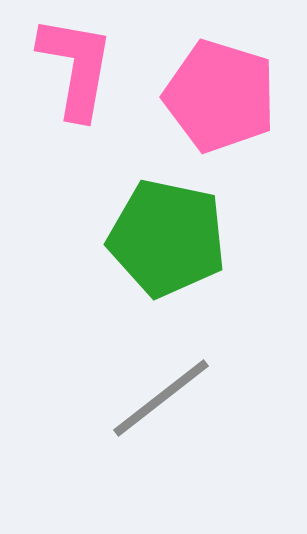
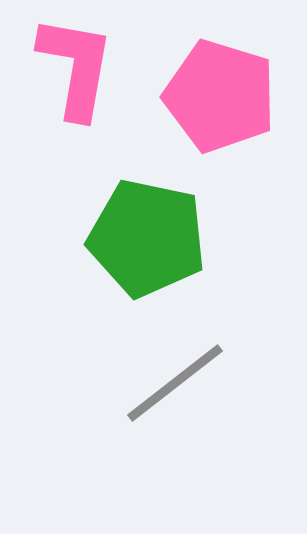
green pentagon: moved 20 px left
gray line: moved 14 px right, 15 px up
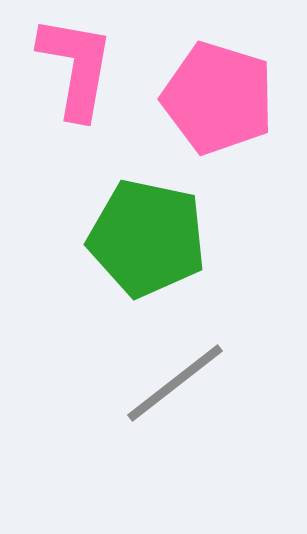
pink pentagon: moved 2 px left, 2 px down
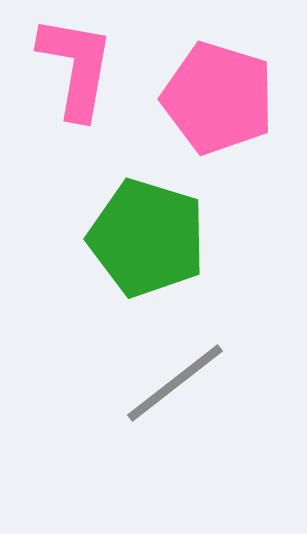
green pentagon: rotated 5 degrees clockwise
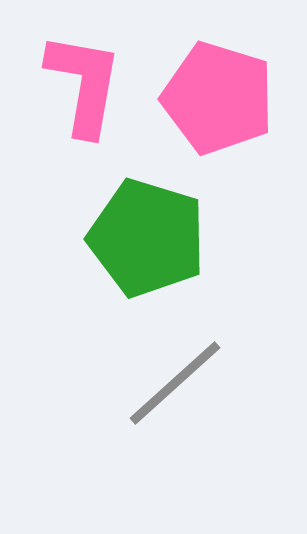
pink L-shape: moved 8 px right, 17 px down
gray line: rotated 4 degrees counterclockwise
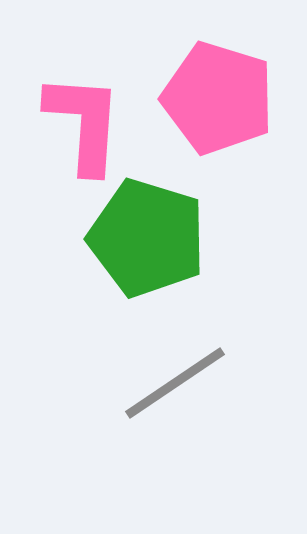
pink L-shape: moved 39 px down; rotated 6 degrees counterclockwise
gray line: rotated 8 degrees clockwise
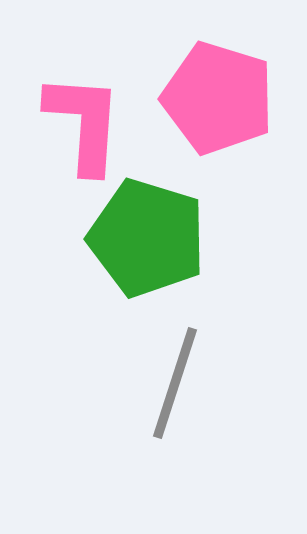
gray line: rotated 38 degrees counterclockwise
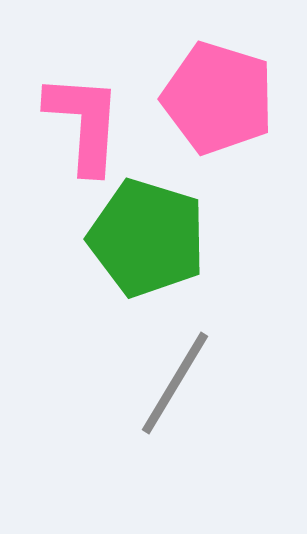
gray line: rotated 13 degrees clockwise
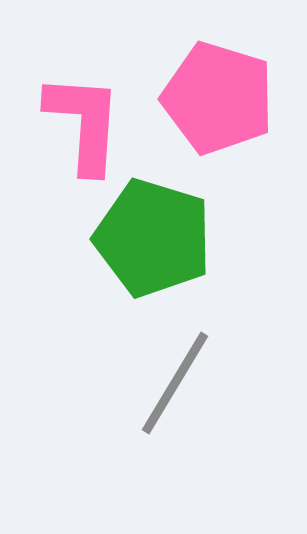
green pentagon: moved 6 px right
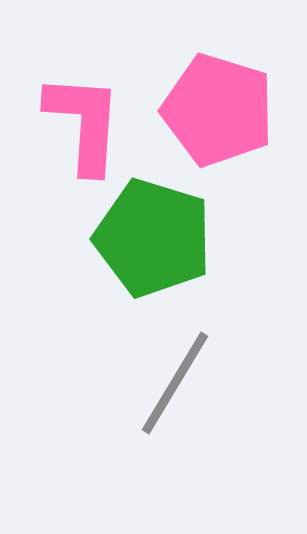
pink pentagon: moved 12 px down
